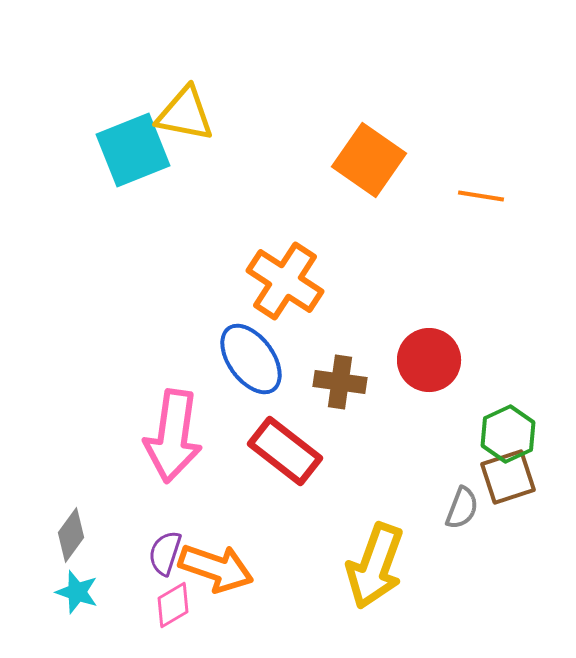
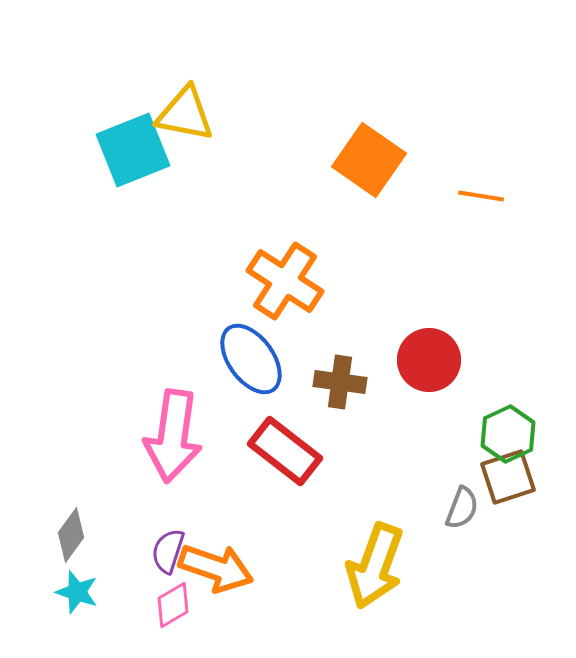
purple semicircle: moved 3 px right, 2 px up
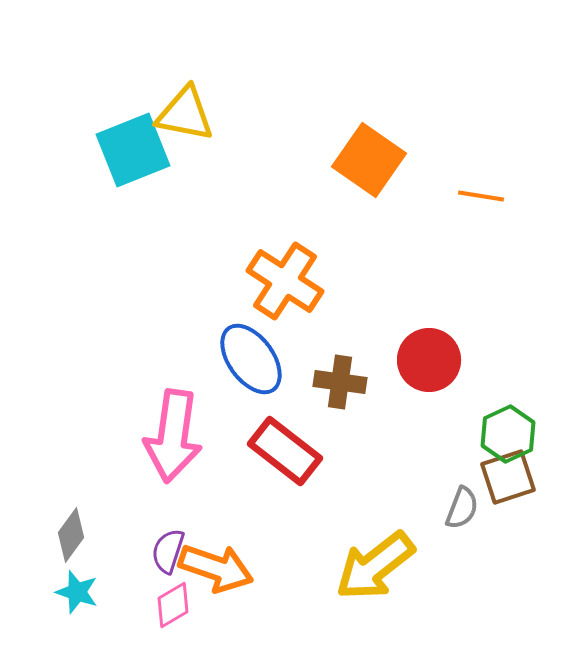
yellow arrow: rotated 32 degrees clockwise
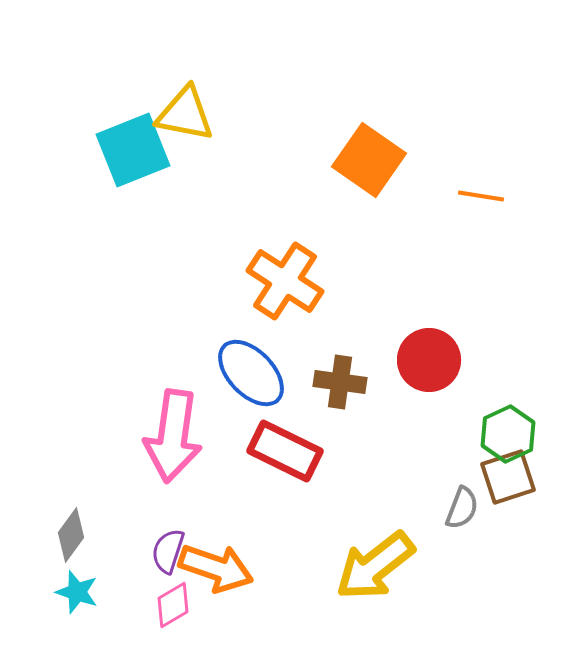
blue ellipse: moved 14 px down; rotated 8 degrees counterclockwise
red rectangle: rotated 12 degrees counterclockwise
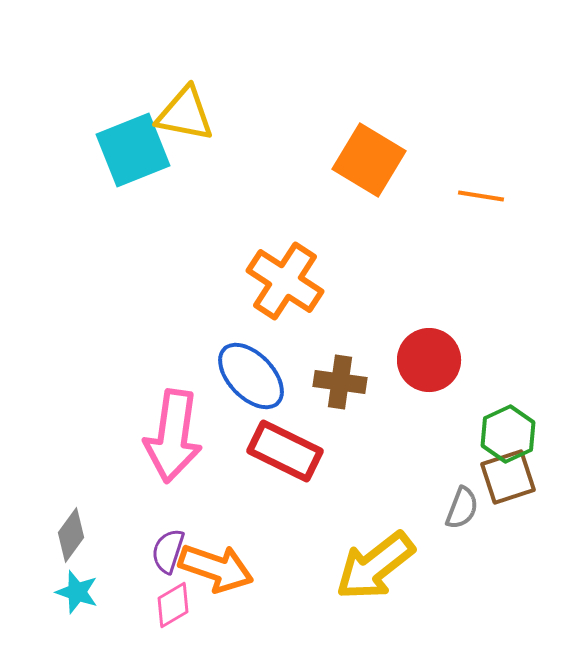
orange square: rotated 4 degrees counterclockwise
blue ellipse: moved 3 px down
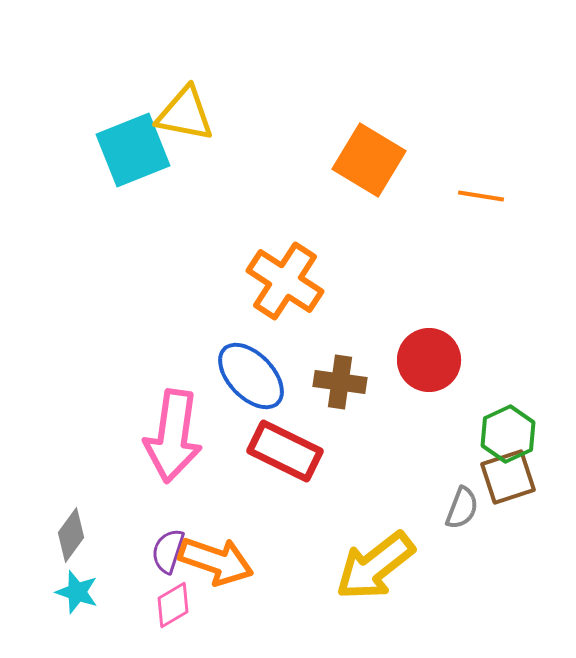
orange arrow: moved 7 px up
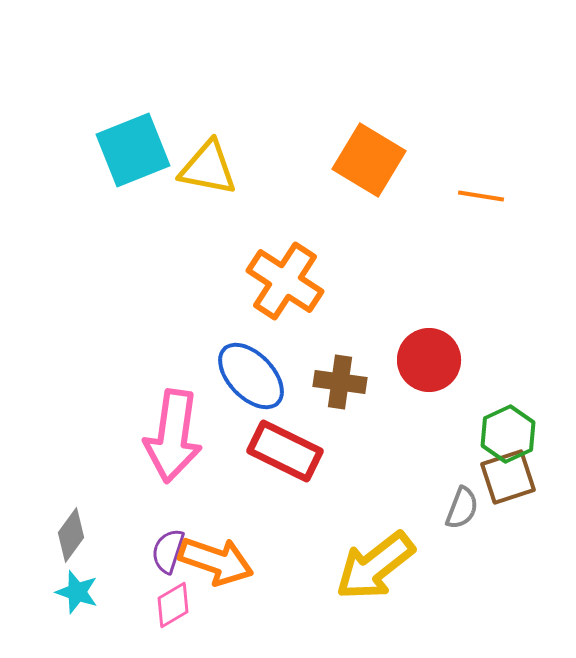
yellow triangle: moved 23 px right, 54 px down
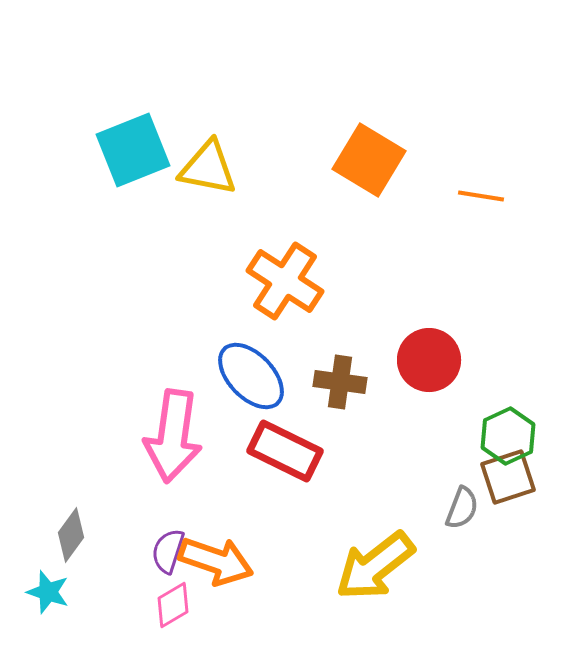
green hexagon: moved 2 px down
cyan star: moved 29 px left
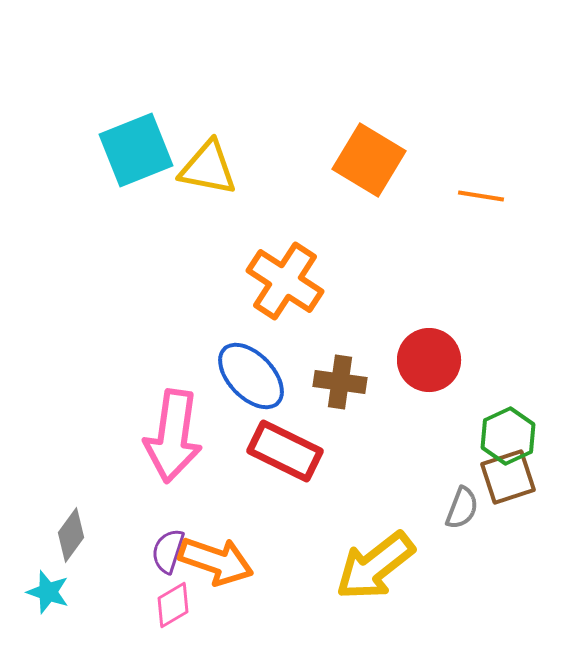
cyan square: moved 3 px right
